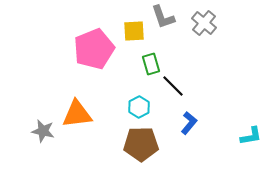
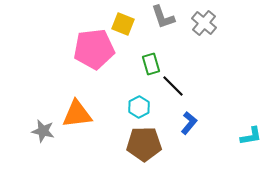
yellow square: moved 11 px left, 7 px up; rotated 25 degrees clockwise
pink pentagon: rotated 15 degrees clockwise
brown pentagon: moved 3 px right
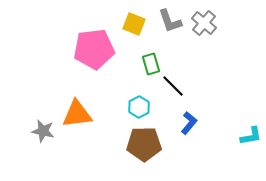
gray L-shape: moved 7 px right, 4 px down
yellow square: moved 11 px right
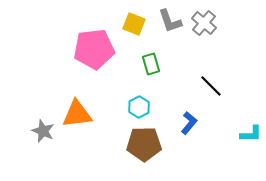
black line: moved 38 px right
gray star: rotated 10 degrees clockwise
cyan L-shape: moved 2 px up; rotated 10 degrees clockwise
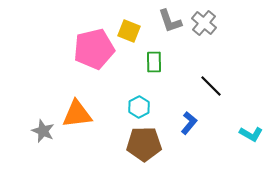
yellow square: moved 5 px left, 7 px down
pink pentagon: rotated 6 degrees counterclockwise
green rectangle: moved 3 px right, 2 px up; rotated 15 degrees clockwise
cyan L-shape: rotated 30 degrees clockwise
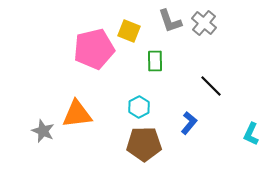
green rectangle: moved 1 px right, 1 px up
cyan L-shape: rotated 85 degrees clockwise
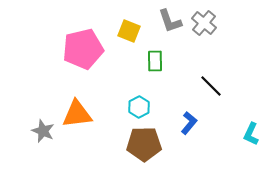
pink pentagon: moved 11 px left
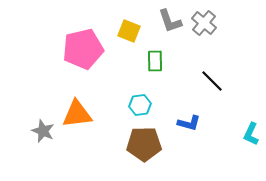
black line: moved 1 px right, 5 px up
cyan hexagon: moved 1 px right, 2 px up; rotated 20 degrees clockwise
blue L-shape: rotated 65 degrees clockwise
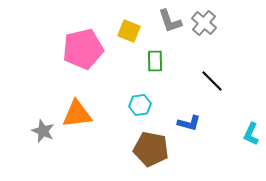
brown pentagon: moved 7 px right, 5 px down; rotated 12 degrees clockwise
